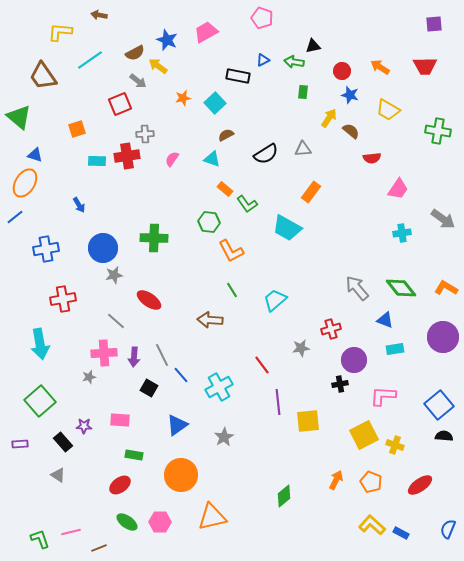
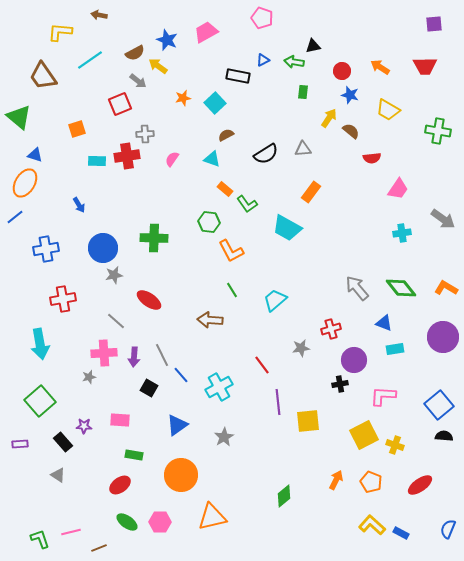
blue triangle at (385, 320): moved 1 px left, 3 px down
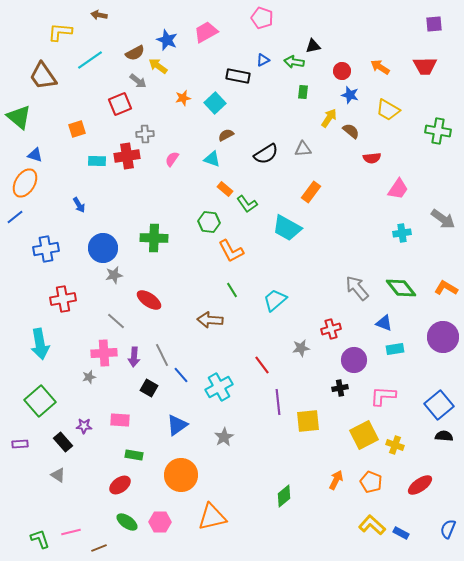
black cross at (340, 384): moved 4 px down
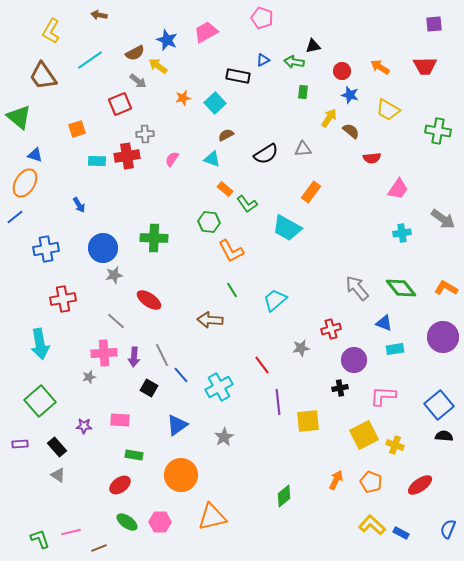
yellow L-shape at (60, 32): moved 9 px left, 1 px up; rotated 65 degrees counterclockwise
black rectangle at (63, 442): moved 6 px left, 5 px down
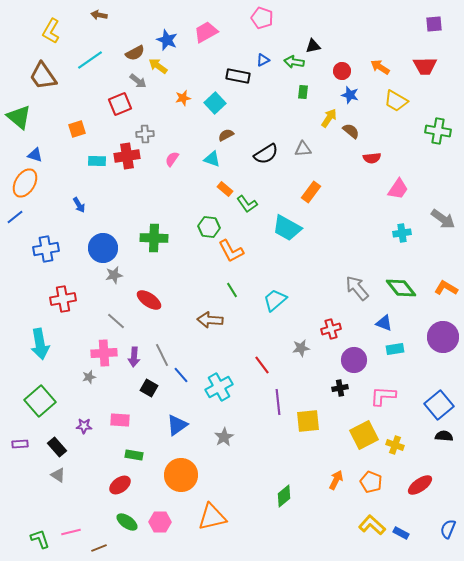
yellow trapezoid at (388, 110): moved 8 px right, 9 px up
green hexagon at (209, 222): moved 5 px down
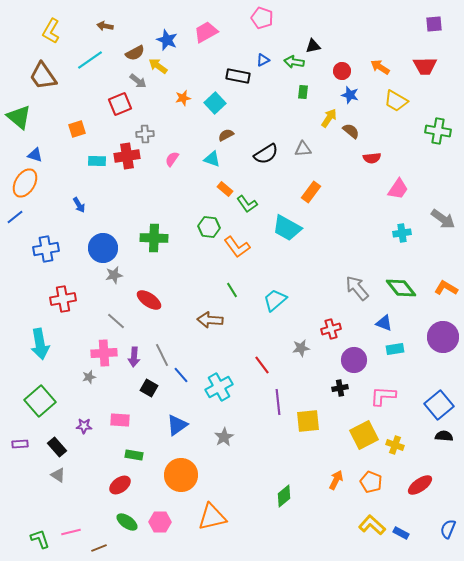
brown arrow at (99, 15): moved 6 px right, 11 px down
orange L-shape at (231, 251): moved 6 px right, 4 px up; rotated 8 degrees counterclockwise
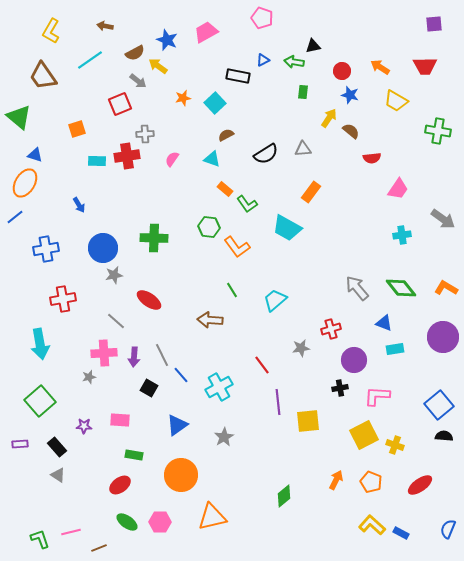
cyan cross at (402, 233): moved 2 px down
pink L-shape at (383, 396): moved 6 px left
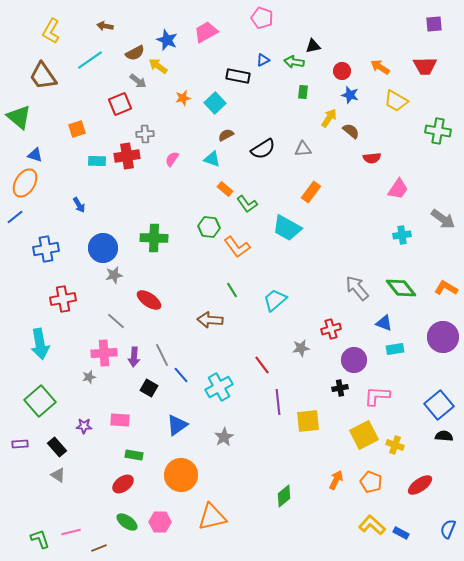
black semicircle at (266, 154): moved 3 px left, 5 px up
red ellipse at (120, 485): moved 3 px right, 1 px up
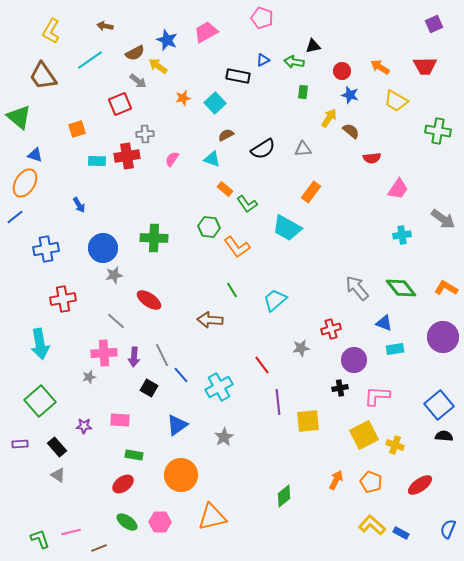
purple square at (434, 24): rotated 18 degrees counterclockwise
